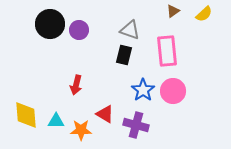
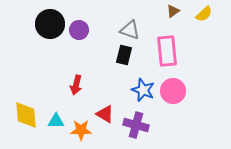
blue star: rotated 15 degrees counterclockwise
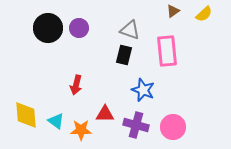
black circle: moved 2 px left, 4 px down
purple circle: moved 2 px up
pink circle: moved 36 px down
red triangle: rotated 30 degrees counterclockwise
cyan triangle: rotated 36 degrees clockwise
